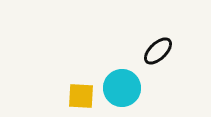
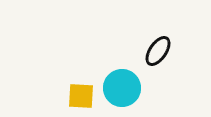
black ellipse: rotated 12 degrees counterclockwise
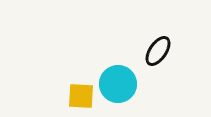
cyan circle: moved 4 px left, 4 px up
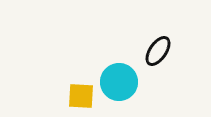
cyan circle: moved 1 px right, 2 px up
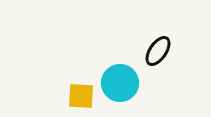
cyan circle: moved 1 px right, 1 px down
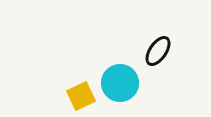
yellow square: rotated 28 degrees counterclockwise
